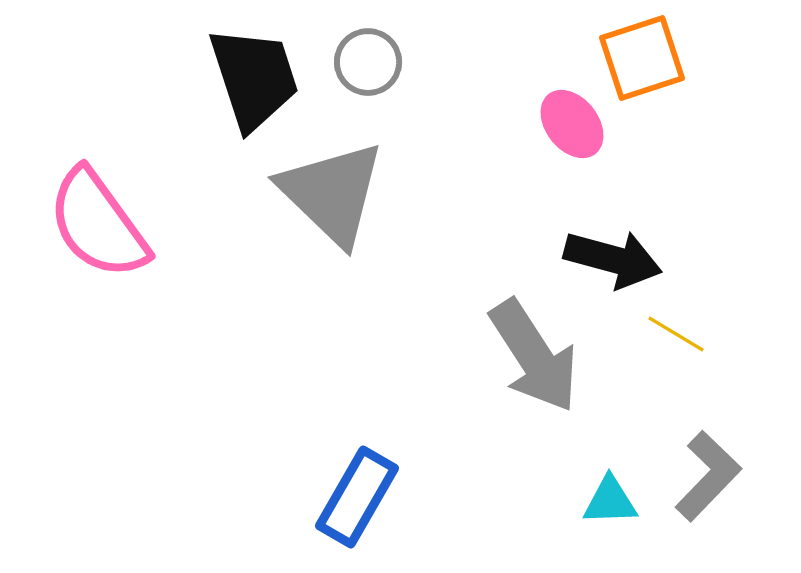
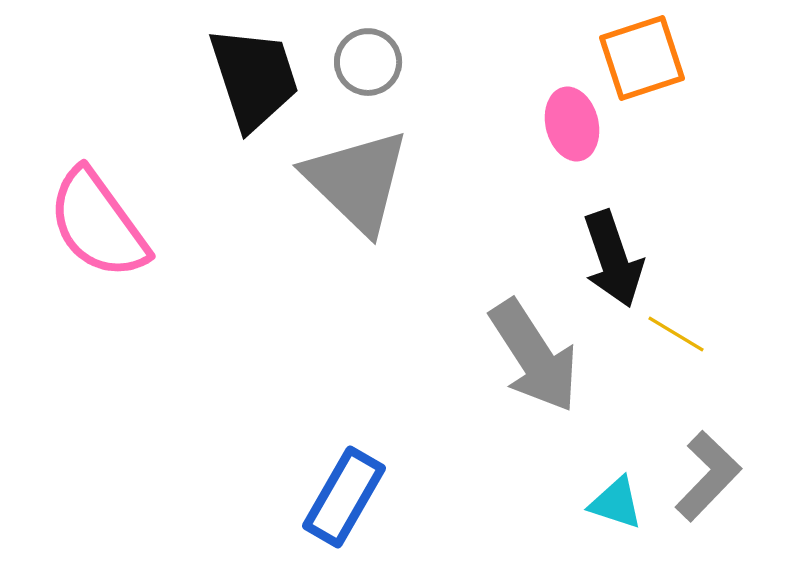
pink ellipse: rotated 24 degrees clockwise
gray triangle: moved 25 px right, 12 px up
black arrow: rotated 56 degrees clockwise
blue rectangle: moved 13 px left
cyan triangle: moved 6 px right, 2 px down; rotated 20 degrees clockwise
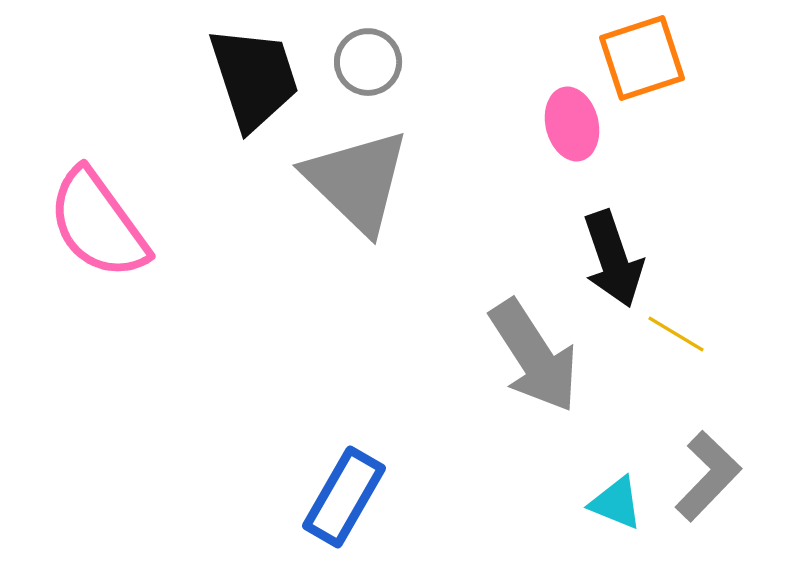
cyan triangle: rotated 4 degrees clockwise
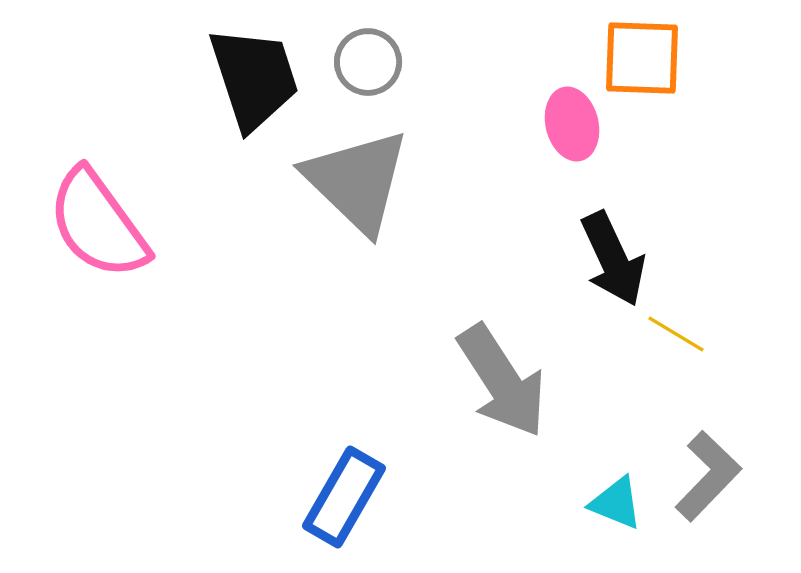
orange square: rotated 20 degrees clockwise
black arrow: rotated 6 degrees counterclockwise
gray arrow: moved 32 px left, 25 px down
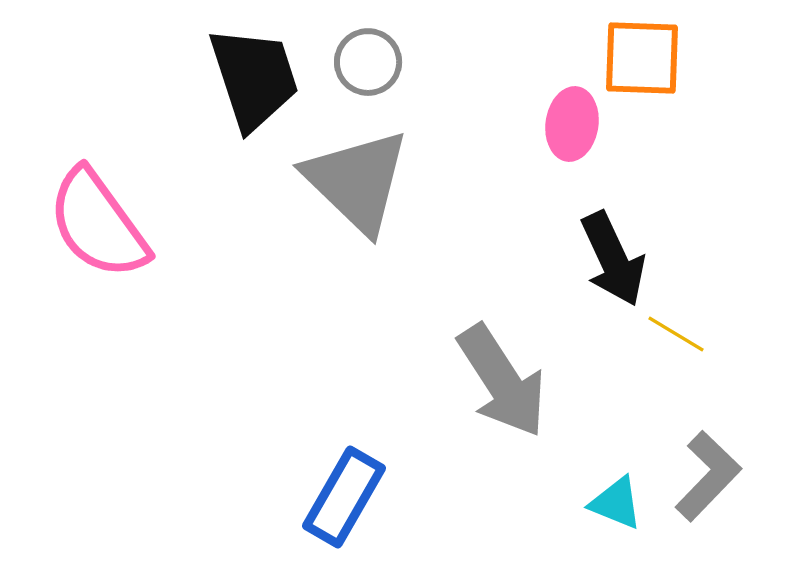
pink ellipse: rotated 22 degrees clockwise
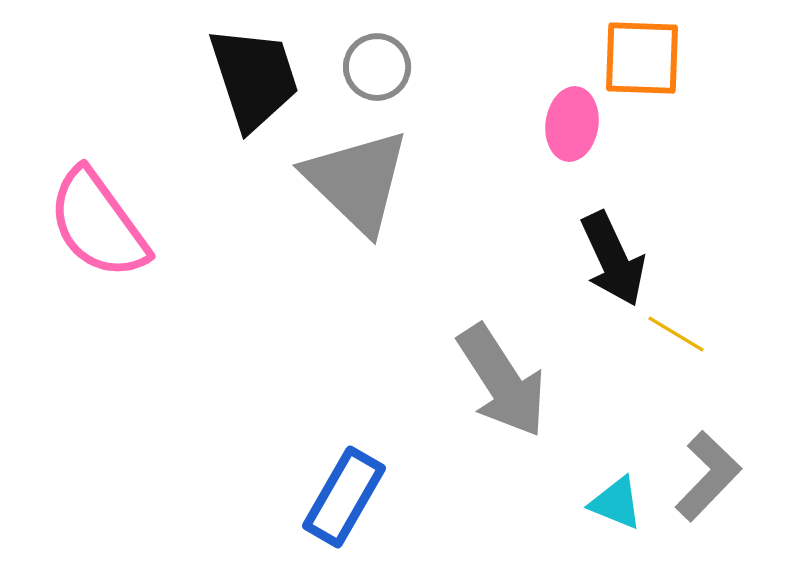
gray circle: moved 9 px right, 5 px down
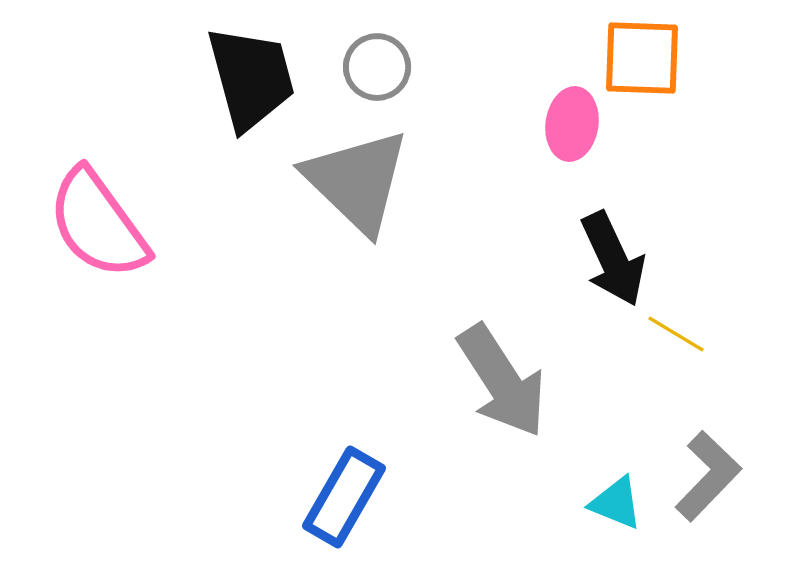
black trapezoid: moved 3 px left; rotated 3 degrees clockwise
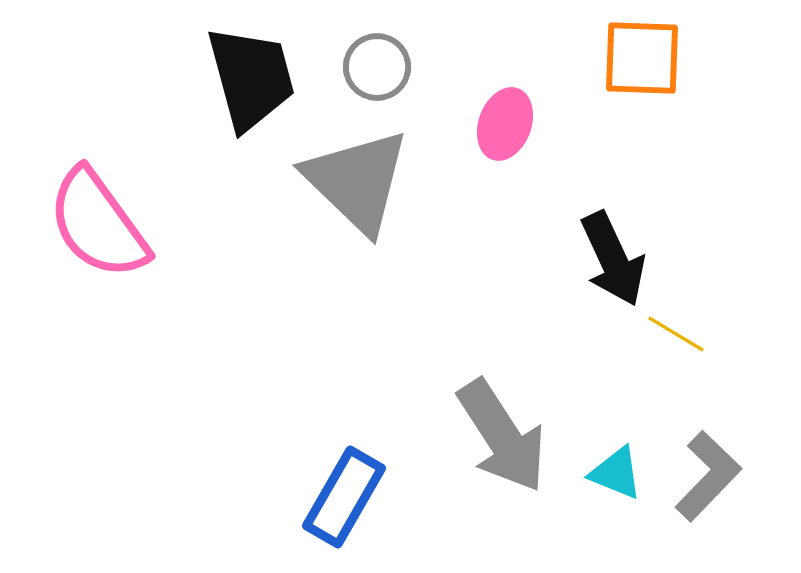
pink ellipse: moved 67 px left; rotated 12 degrees clockwise
gray arrow: moved 55 px down
cyan triangle: moved 30 px up
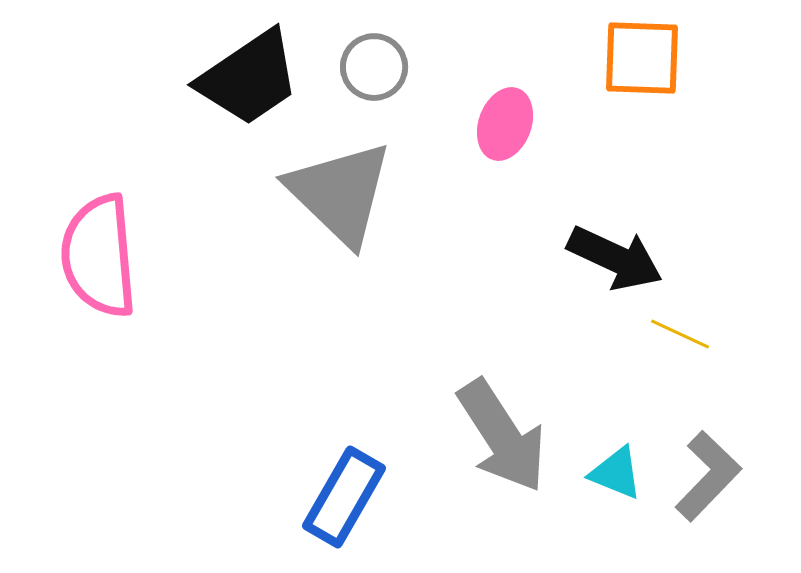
gray circle: moved 3 px left
black trapezoid: moved 2 px left; rotated 71 degrees clockwise
gray triangle: moved 17 px left, 12 px down
pink semicircle: moved 1 px right, 32 px down; rotated 31 degrees clockwise
black arrow: moved 2 px right, 1 px up; rotated 40 degrees counterclockwise
yellow line: moved 4 px right; rotated 6 degrees counterclockwise
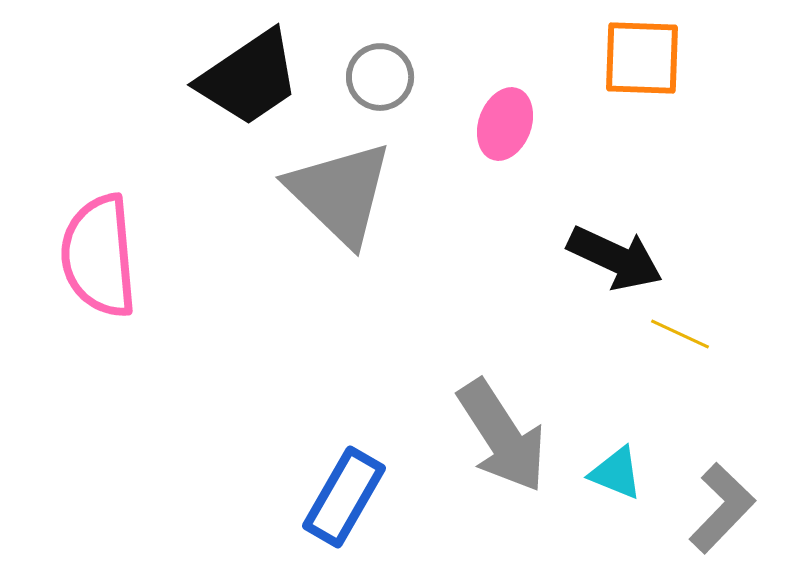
gray circle: moved 6 px right, 10 px down
gray L-shape: moved 14 px right, 32 px down
